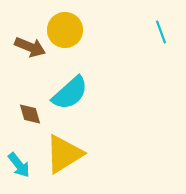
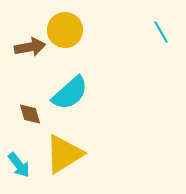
cyan line: rotated 10 degrees counterclockwise
brown arrow: rotated 32 degrees counterclockwise
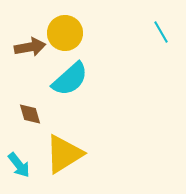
yellow circle: moved 3 px down
cyan semicircle: moved 14 px up
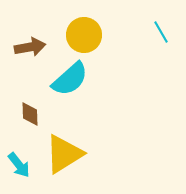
yellow circle: moved 19 px right, 2 px down
brown diamond: rotated 15 degrees clockwise
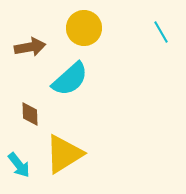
yellow circle: moved 7 px up
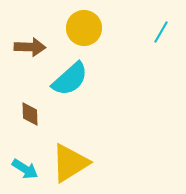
cyan line: rotated 60 degrees clockwise
brown arrow: rotated 12 degrees clockwise
yellow triangle: moved 6 px right, 9 px down
cyan arrow: moved 6 px right, 4 px down; rotated 20 degrees counterclockwise
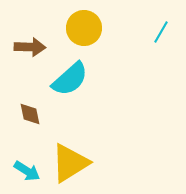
brown diamond: rotated 10 degrees counterclockwise
cyan arrow: moved 2 px right, 2 px down
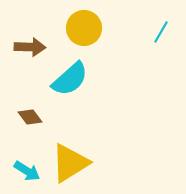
brown diamond: moved 3 px down; rotated 25 degrees counterclockwise
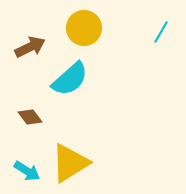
brown arrow: rotated 28 degrees counterclockwise
